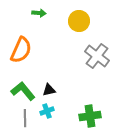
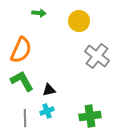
green L-shape: moved 1 px left, 10 px up; rotated 10 degrees clockwise
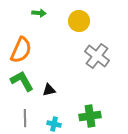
cyan cross: moved 7 px right, 13 px down; rotated 32 degrees clockwise
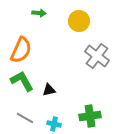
gray line: rotated 60 degrees counterclockwise
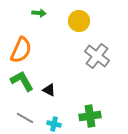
black triangle: rotated 40 degrees clockwise
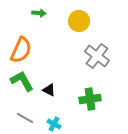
green cross: moved 17 px up
cyan cross: rotated 16 degrees clockwise
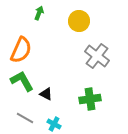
green arrow: rotated 72 degrees counterclockwise
black triangle: moved 3 px left, 4 px down
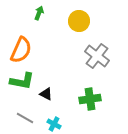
green L-shape: rotated 130 degrees clockwise
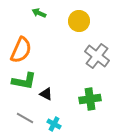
green arrow: rotated 88 degrees counterclockwise
green L-shape: moved 2 px right
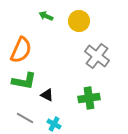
green arrow: moved 7 px right, 3 px down
black triangle: moved 1 px right, 1 px down
green cross: moved 1 px left, 1 px up
